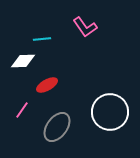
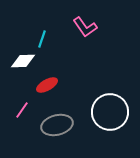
cyan line: rotated 66 degrees counterclockwise
gray ellipse: moved 2 px up; rotated 40 degrees clockwise
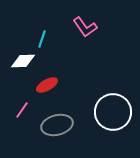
white circle: moved 3 px right
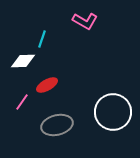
pink L-shape: moved 6 px up; rotated 25 degrees counterclockwise
pink line: moved 8 px up
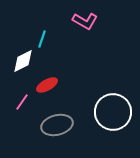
white diamond: rotated 25 degrees counterclockwise
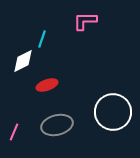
pink L-shape: rotated 150 degrees clockwise
red ellipse: rotated 10 degrees clockwise
pink line: moved 8 px left, 30 px down; rotated 12 degrees counterclockwise
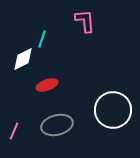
pink L-shape: rotated 85 degrees clockwise
white diamond: moved 2 px up
white circle: moved 2 px up
pink line: moved 1 px up
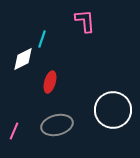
red ellipse: moved 3 px right, 3 px up; rotated 55 degrees counterclockwise
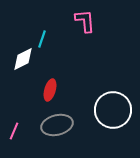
red ellipse: moved 8 px down
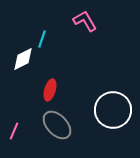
pink L-shape: rotated 25 degrees counterclockwise
gray ellipse: rotated 60 degrees clockwise
